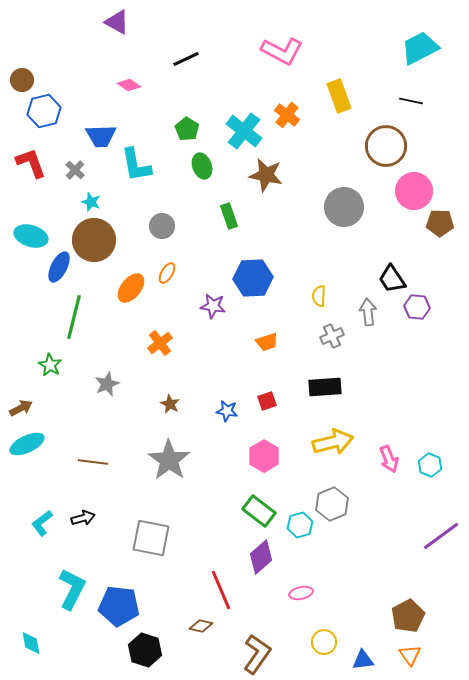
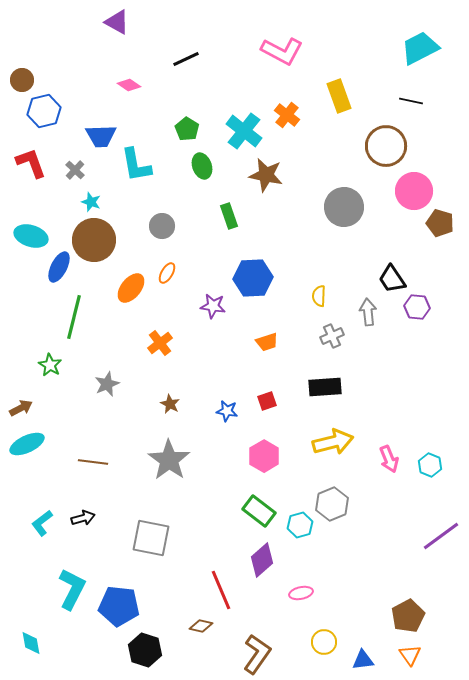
brown pentagon at (440, 223): rotated 16 degrees clockwise
purple diamond at (261, 557): moved 1 px right, 3 px down
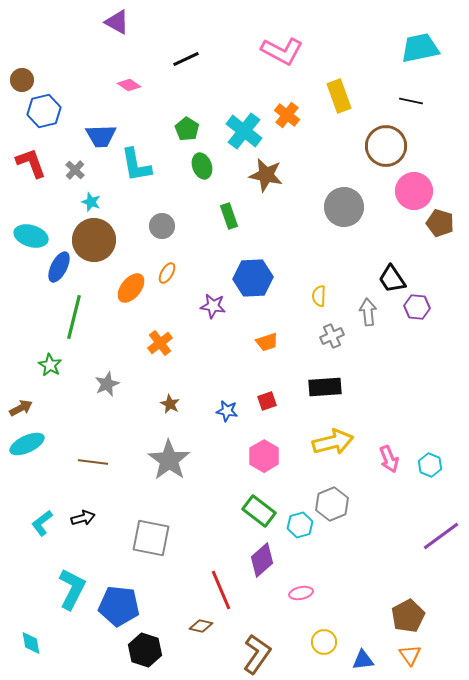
cyan trapezoid at (420, 48): rotated 15 degrees clockwise
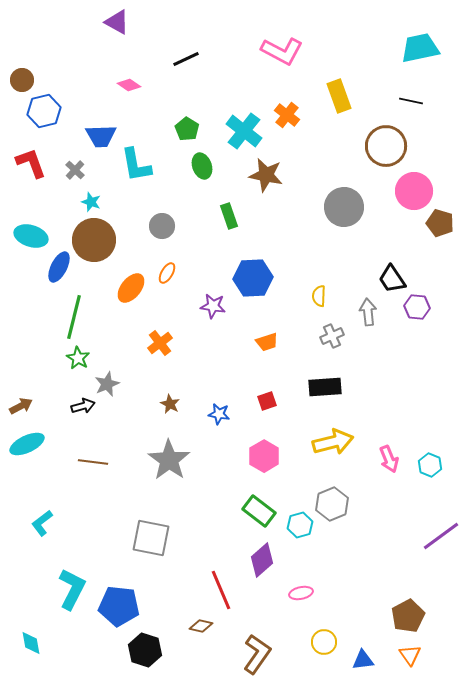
green star at (50, 365): moved 28 px right, 7 px up
brown arrow at (21, 408): moved 2 px up
blue star at (227, 411): moved 8 px left, 3 px down
black arrow at (83, 518): moved 112 px up
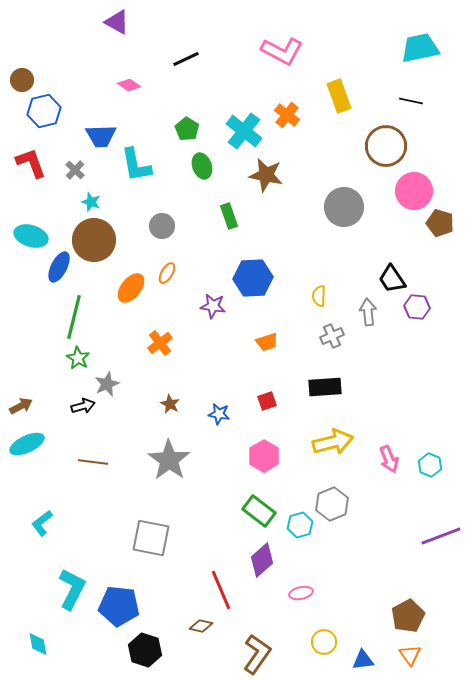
purple line at (441, 536): rotated 15 degrees clockwise
cyan diamond at (31, 643): moved 7 px right, 1 px down
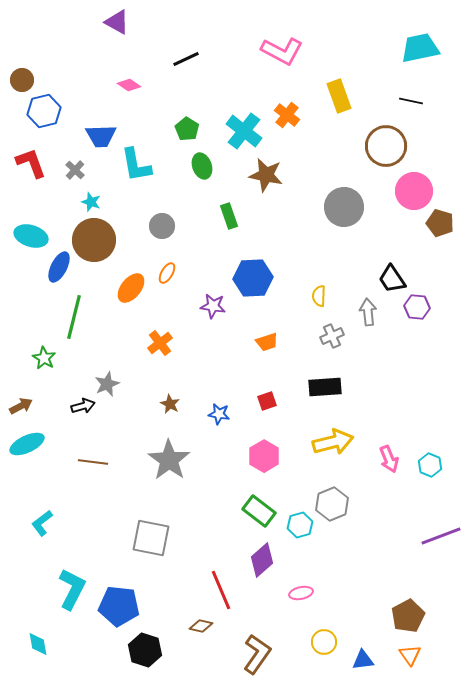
green star at (78, 358): moved 34 px left
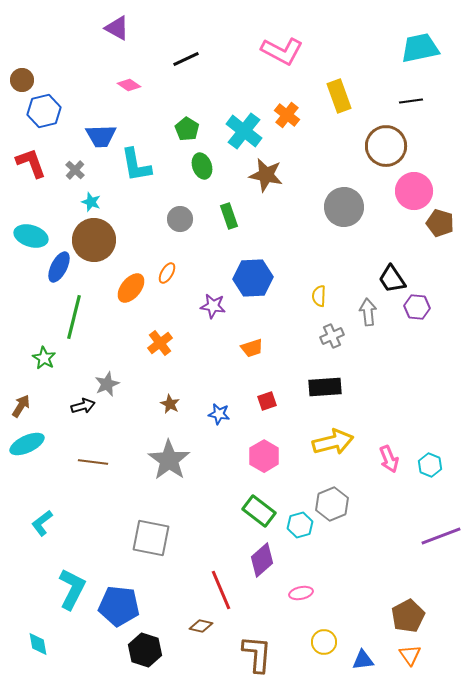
purple triangle at (117, 22): moved 6 px down
black line at (411, 101): rotated 20 degrees counterclockwise
gray circle at (162, 226): moved 18 px right, 7 px up
orange trapezoid at (267, 342): moved 15 px left, 6 px down
brown arrow at (21, 406): rotated 30 degrees counterclockwise
brown L-shape at (257, 654): rotated 30 degrees counterclockwise
